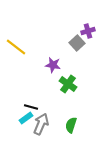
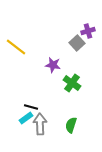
green cross: moved 4 px right, 1 px up
gray arrow: moved 1 px left; rotated 25 degrees counterclockwise
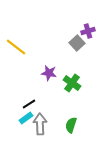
purple star: moved 4 px left, 8 px down
black line: moved 2 px left, 3 px up; rotated 48 degrees counterclockwise
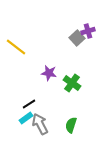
gray square: moved 5 px up
gray arrow: rotated 25 degrees counterclockwise
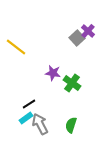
purple cross: rotated 32 degrees counterclockwise
purple star: moved 4 px right
